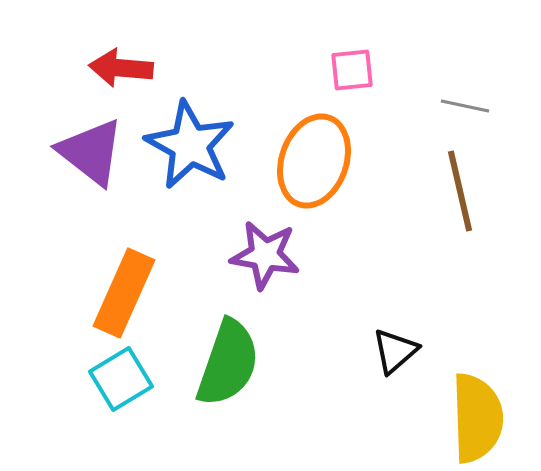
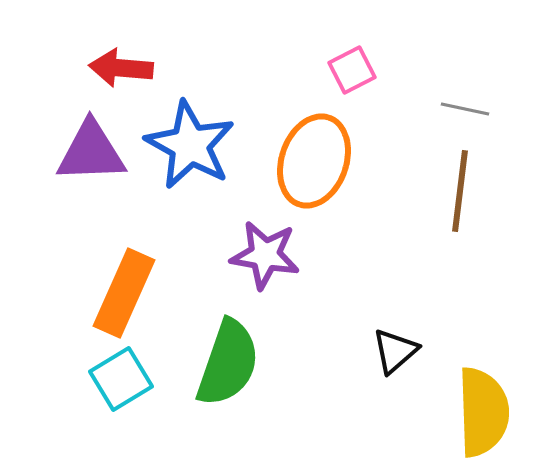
pink square: rotated 21 degrees counterclockwise
gray line: moved 3 px down
purple triangle: rotated 40 degrees counterclockwise
brown line: rotated 20 degrees clockwise
yellow semicircle: moved 6 px right, 6 px up
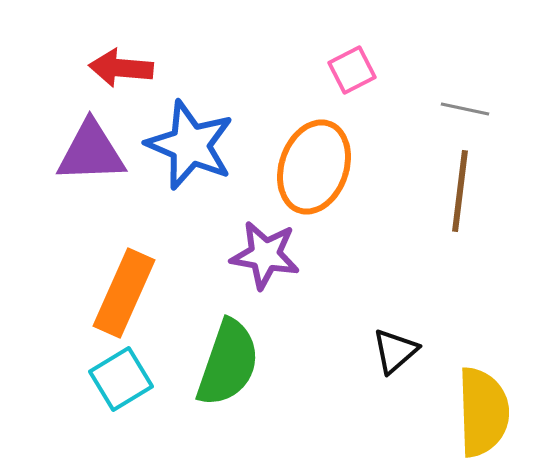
blue star: rotated 6 degrees counterclockwise
orange ellipse: moved 6 px down
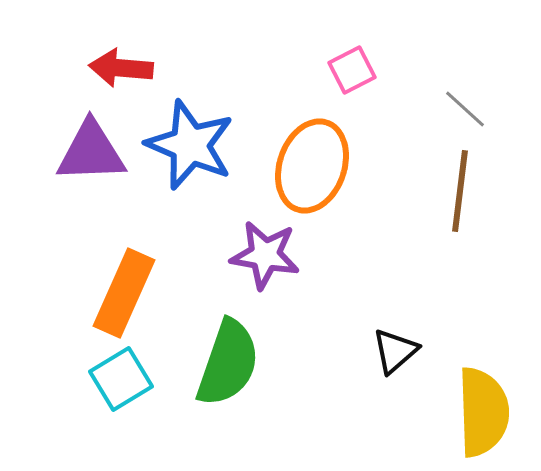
gray line: rotated 30 degrees clockwise
orange ellipse: moved 2 px left, 1 px up
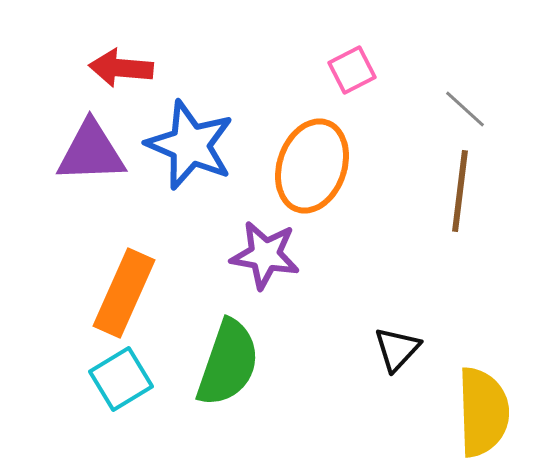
black triangle: moved 2 px right, 2 px up; rotated 6 degrees counterclockwise
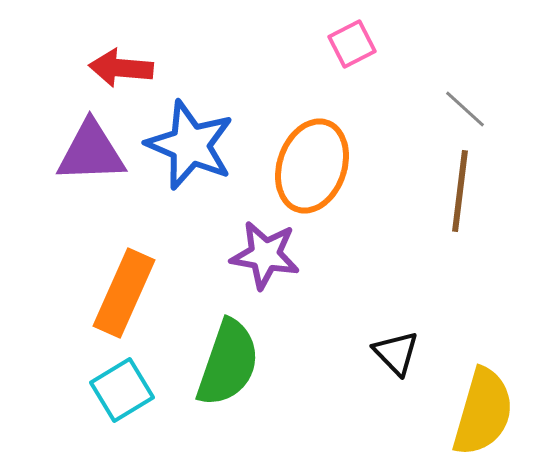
pink square: moved 26 px up
black triangle: moved 1 px left, 4 px down; rotated 27 degrees counterclockwise
cyan square: moved 1 px right, 11 px down
yellow semicircle: rotated 18 degrees clockwise
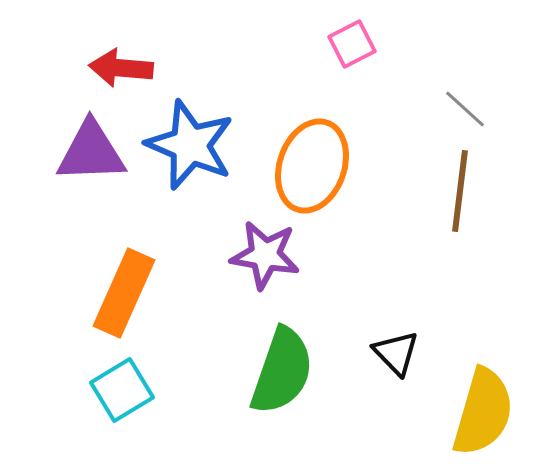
green semicircle: moved 54 px right, 8 px down
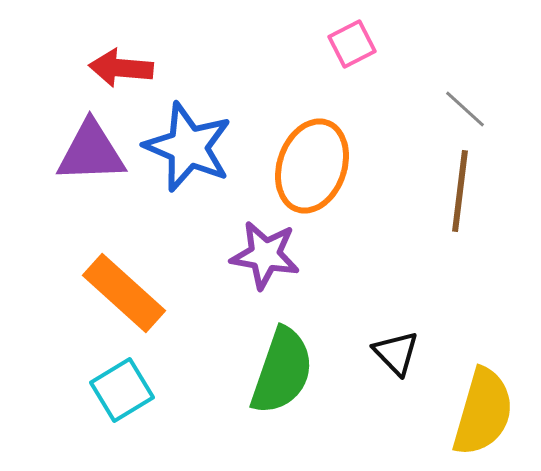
blue star: moved 2 px left, 2 px down
orange rectangle: rotated 72 degrees counterclockwise
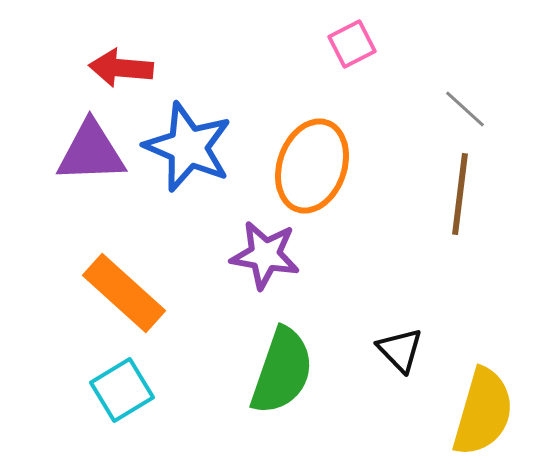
brown line: moved 3 px down
black triangle: moved 4 px right, 3 px up
